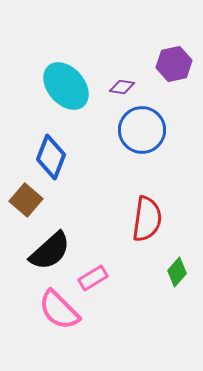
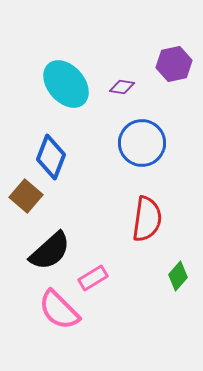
cyan ellipse: moved 2 px up
blue circle: moved 13 px down
brown square: moved 4 px up
green diamond: moved 1 px right, 4 px down
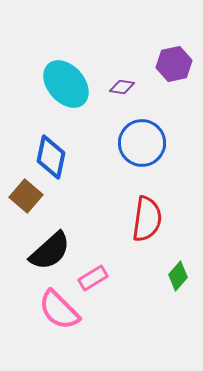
blue diamond: rotated 9 degrees counterclockwise
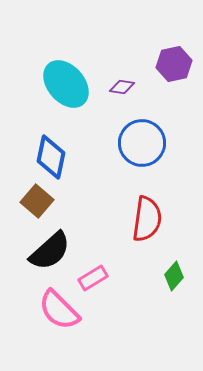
brown square: moved 11 px right, 5 px down
green diamond: moved 4 px left
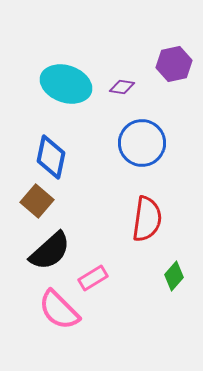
cyan ellipse: rotated 30 degrees counterclockwise
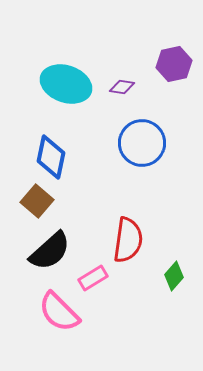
red semicircle: moved 19 px left, 21 px down
pink semicircle: moved 2 px down
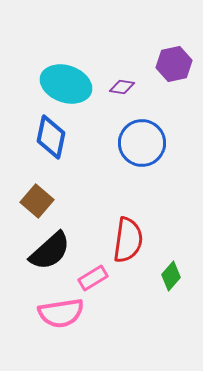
blue diamond: moved 20 px up
green diamond: moved 3 px left
pink semicircle: moved 2 px right, 1 px down; rotated 54 degrees counterclockwise
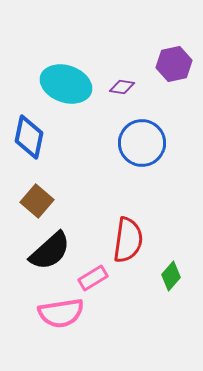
blue diamond: moved 22 px left
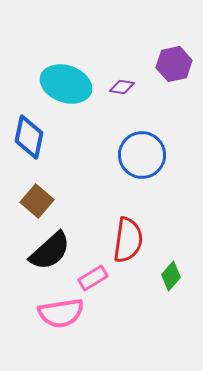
blue circle: moved 12 px down
